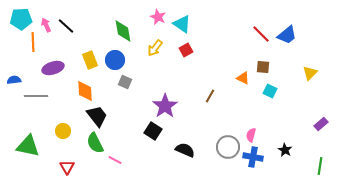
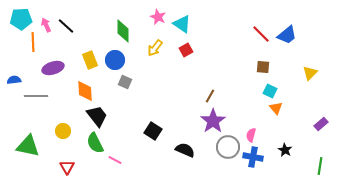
green diamond: rotated 10 degrees clockwise
orange triangle: moved 33 px right, 30 px down; rotated 24 degrees clockwise
purple star: moved 48 px right, 15 px down
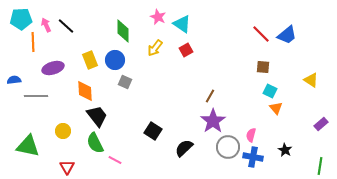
yellow triangle: moved 1 px right, 7 px down; rotated 42 degrees counterclockwise
black semicircle: moved 1 px left, 2 px up; rotated 66 degrees counterclockwise
